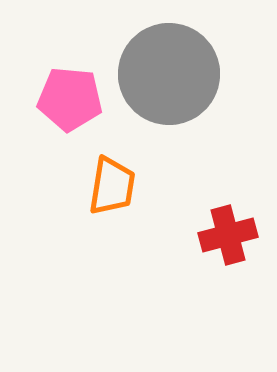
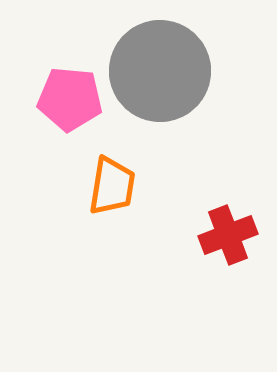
gray circle: moved 9 px left, 3 px up
red cross: rotated 6 degrees counterclockwise
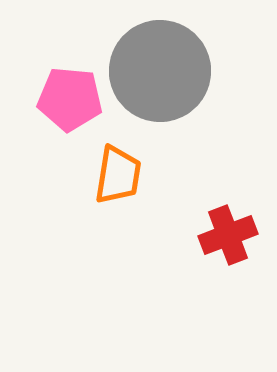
orange trapezoid: moved 6 px right, 11 px up
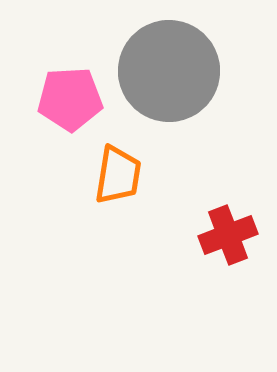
gray circle: moved 9 px right
pink pentagon: rotated 8 degrees counterclockwise
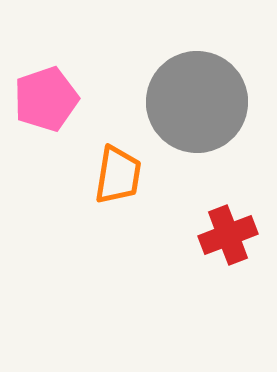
gray circle: moved 28 px right, 31 px down
pink pentagon: moved 24 px left; rotated 16 degrees counterclockwise
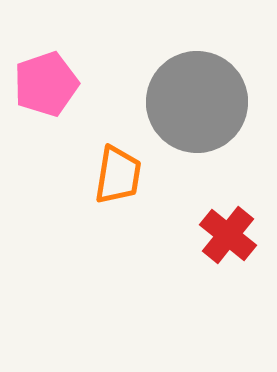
pink pentagon: moved 15 px up
red cross: rotated 30 degrees counterclockwise
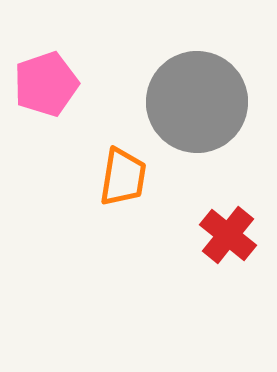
orange trapezoid: moved 5 px right, 2 px down
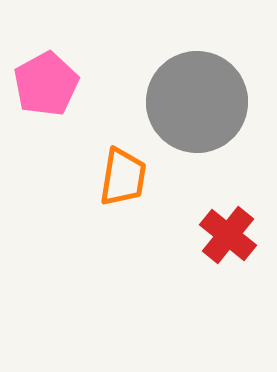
pink pentagon: rotated 10 degrees counterclockwise
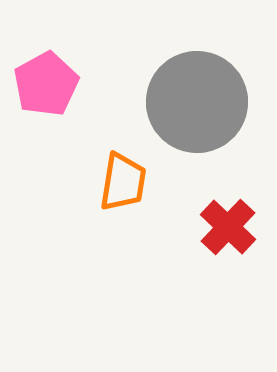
orange trapezoid: moved 5 px down
red cross: moved 8 px up; rotated 4 degrees clockwise
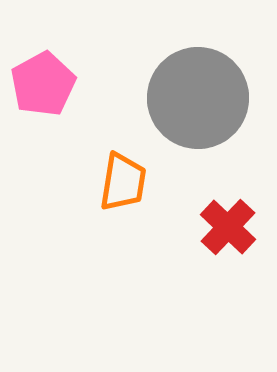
pink pentagon: moved 3 px left
gray circle: moved 1 px right, 4 px up
